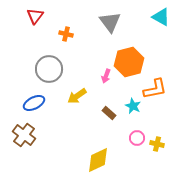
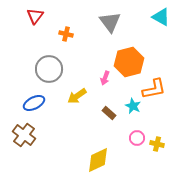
pink arrow: moved 1 px left, 2 px down
orange L-shape: moved 1 px left
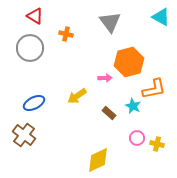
red triangle: rotated 36 degrees counterclockwise
gray circle: moved 19 px left, 21 px up
pink arrow: rotated 112 degrees counterclockwise
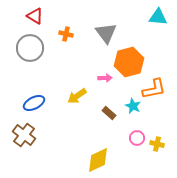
cyan triangle: moved 3 px left; rotated 24 degrees counterclockwise
gray triangle: moved 4 px left, 11 px down
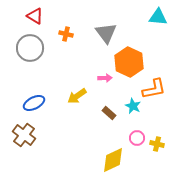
orange hexagon: rotated 20 degrees counterclockwise
yellow diamond: moved 15 px right
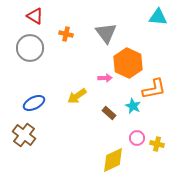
orange hexagon: moved 1 px left, 1 px down
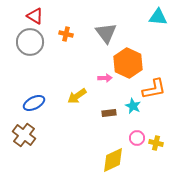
gray circle: moved 6 px up
brown rectangle: rotated 48 degrees counterclockwise
yellow cross: moved 1 px left, 1 px up
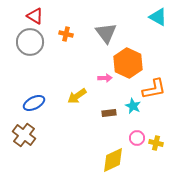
cyan triangle: rotated 24 degrees clockwise
